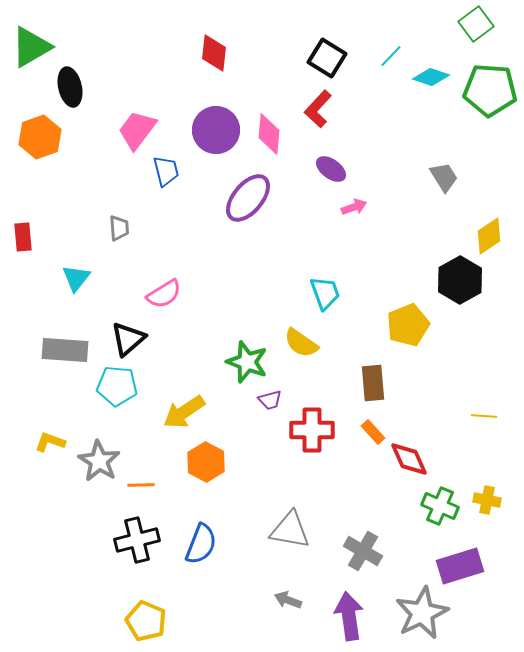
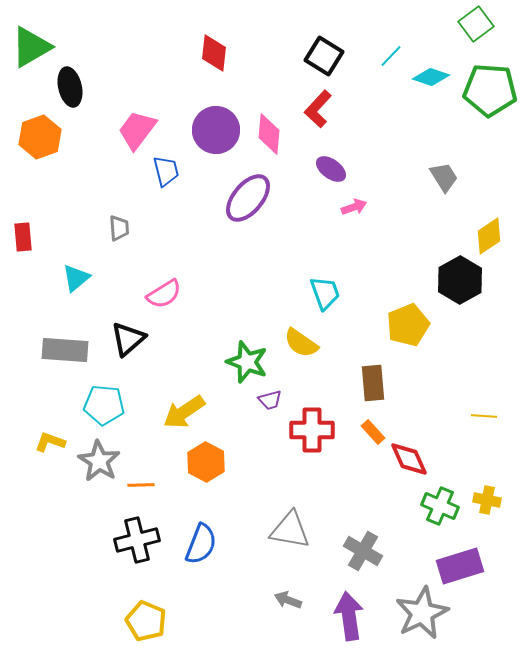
black square at (327, 58): moved 3 px left, 2 px up
cyan triangle at (76, 278): rotated 12 degrees clockwise
cyan pentagon at (117, 386): moved 13 px left, 19 px down
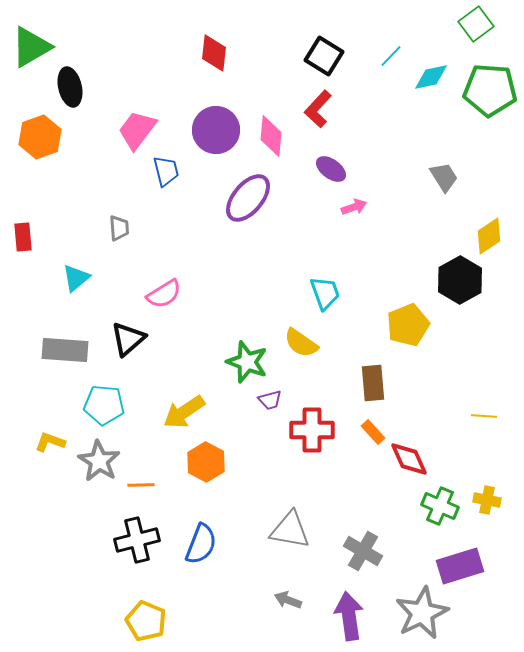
cyan diamond at (431, 77): rotated 30 degrees counterclockwise
pink diamond at (269, 134): moved 2 px right, 2 px down
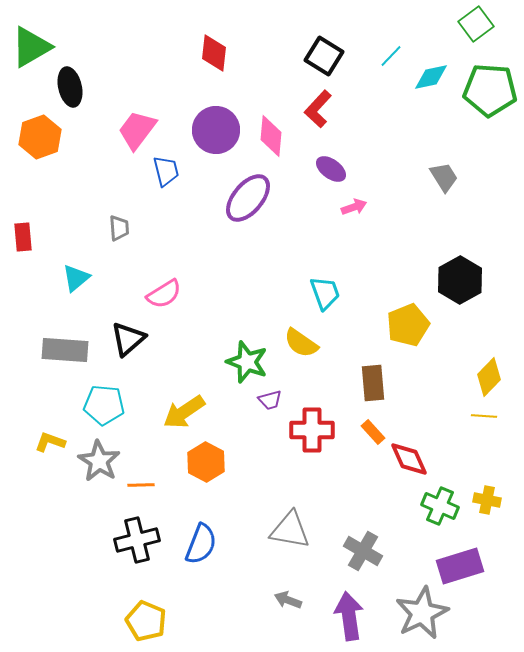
yellow diamond at (489, 236): moved 141 px down; rotated 12 degrees counterclockwise
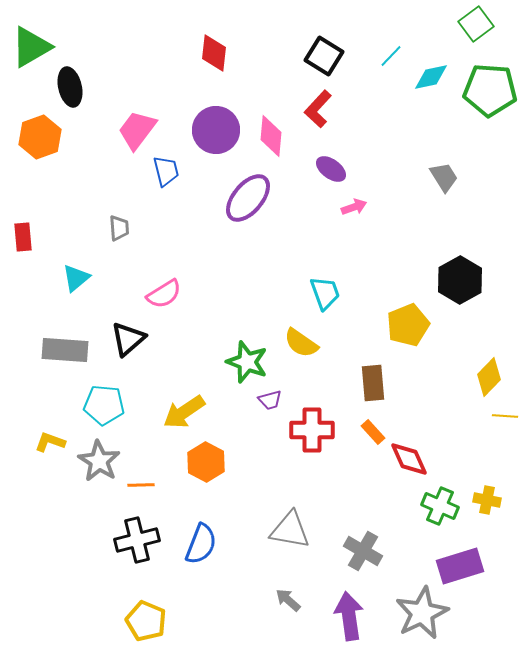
yellow line at (484, 416): moved 21 px right
gray arrow at (288, 600): rotated 20 degrees clockwise
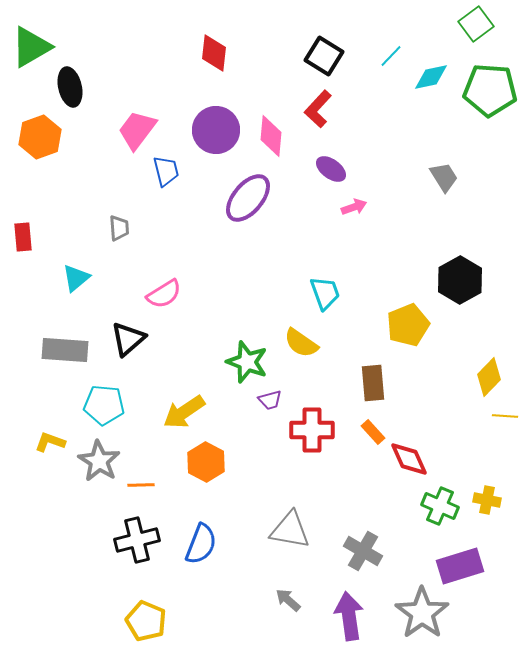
gray star at (422, 613): rotated 10 degrees counterclockwise
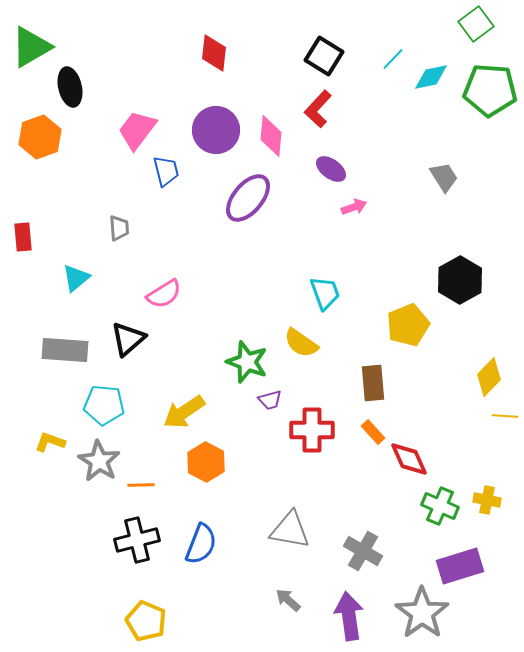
cyan line at (391, 56): moved 2 px right, 3 px down
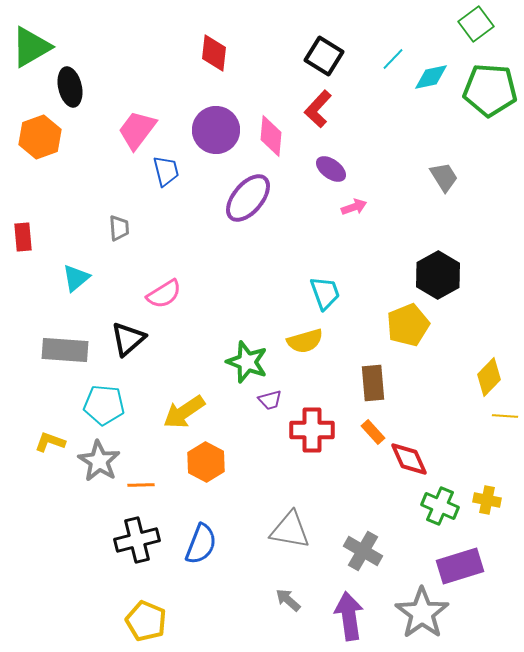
black hexagon at (460, 280): moved 22 px left, 5 px up
yellow semicircle at (301, 343): moved 4 px right, 2 px up; rotated 51 degrees counterclockwise
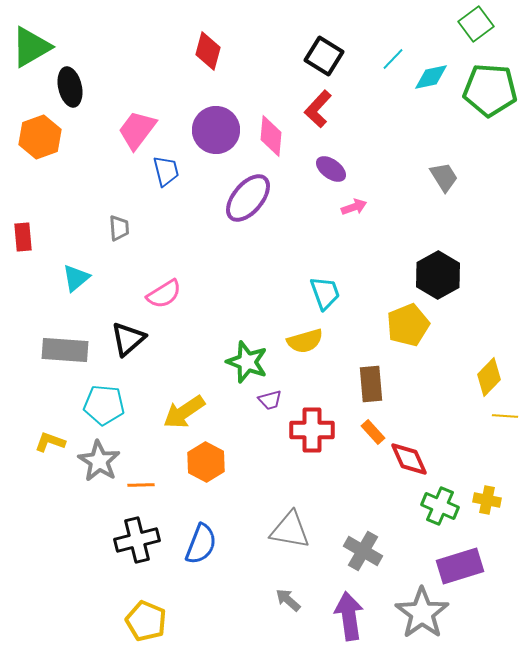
red diamond at (214, 53): moved 6 px left, 2 px up; rotated 9 degrees clockwise
brown rectangle at (373, 383): moved 2 px left, 1 px down
